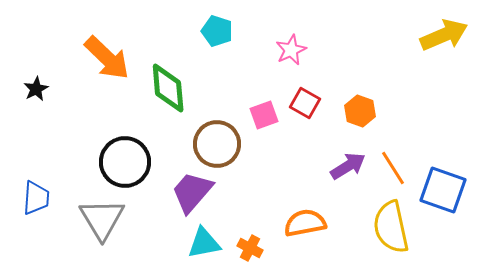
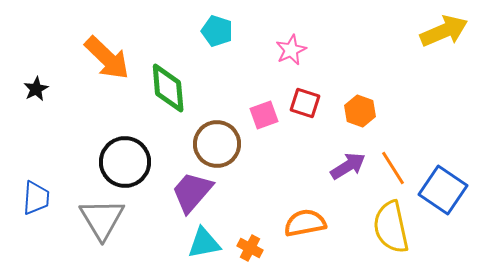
yellow arrow: moved 4 px up
red square: rotated 12 degrees counterclockwise
blue square: rotated 15 degrees clockwise
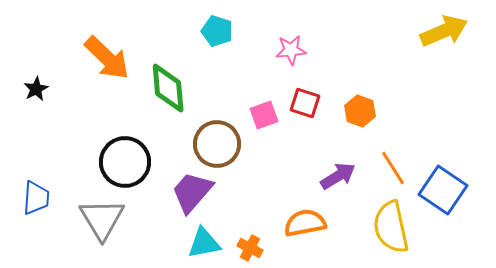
pink star: rotated 20 degrees clockwise
purple arrow: moved 10 px left, 10 px down
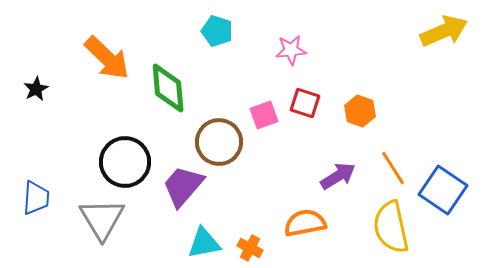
brown circle: moved 2 px right, 2 px up
purple trapezoid: moved 9 px left, 6 px up
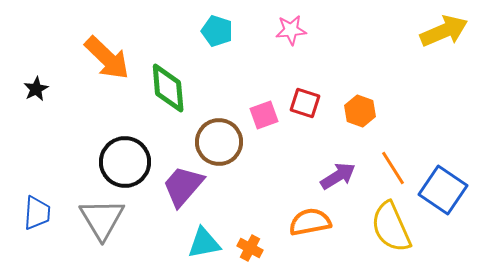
pink star: moved 20 px up
blue trapezoid: moved 1 px right, 15 px down
orange semicircle: moved 5 px right, 1 px up
yellow semicircle: rotated 12 degrees counterclockwise
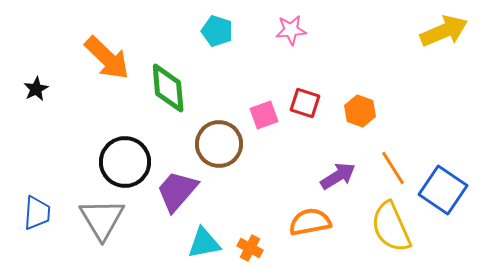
brown circle: moved 2 px down
purple trapezoid: moved 6 px left, 5 px down
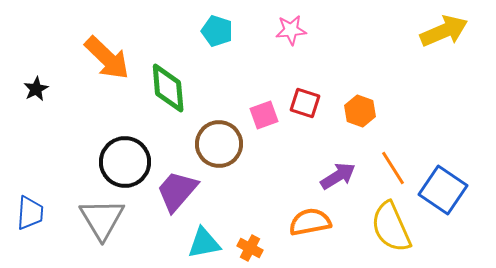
blue trapezoid: moved 7 px left
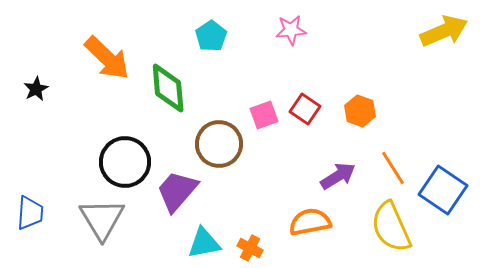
cyan pentagon: moved 6 px left, 5 px down; rotated 20 degrees clockwise
red square: moved 6 px down; rotated 16 degrees clockwise
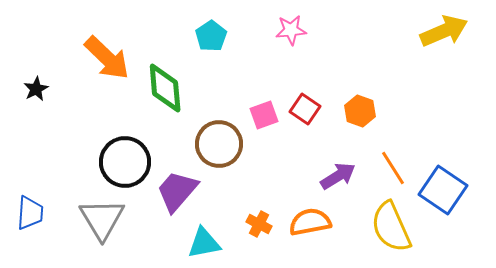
green diamond: moved 3 px left
orange cross: moved 9 px right, 24 px up
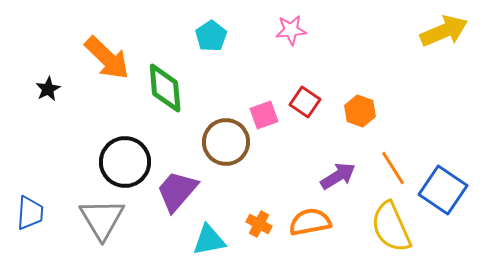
black star: moved 12 px right
red square: moved 7 px up
brown circle: moved 7 px right, 2 px up
cyan triangle: moved 5 px right, 3 px up
